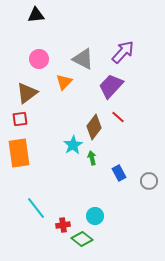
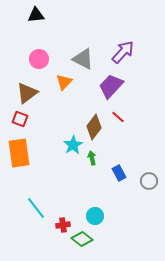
red square: rotated 28 degrees clockwise
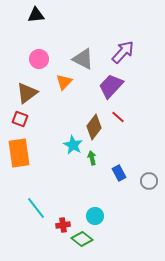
cyan star: rotated 12 degrees counterclockwise
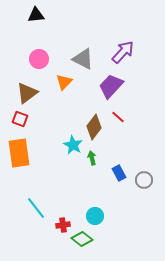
gray circle: moved 5 px left, 1 px up
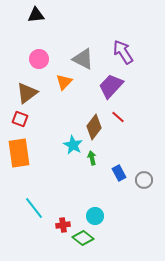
purple arrow: rotated 75 degrees counterclockwise
cyan line: moved 2 px left
green diamond: moved 1 px right, 1 px up
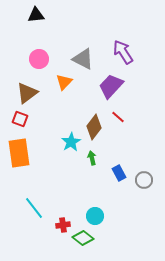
cyan star: moved 2 px left, 3 px up; rotated 12 degrees clockwise
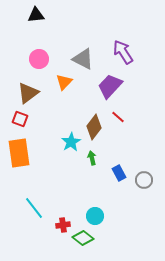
purple trapezoid: moved 1 px left
brown triangle: moved 1 px right
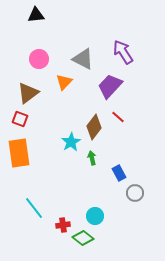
gray circle: moved 9 px left, 13 px down
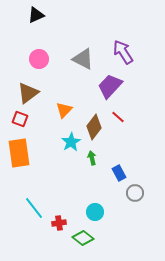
black triangle: rotated 18 degrees counterclockwise
orange triangle: moved 28 px down
cyan circle: moved 4 px up
red cross: moved 4 px left, 2 px up
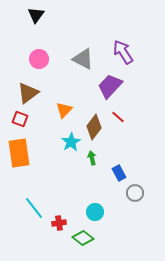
black triangle: rotated 30 degrees counterclockwise
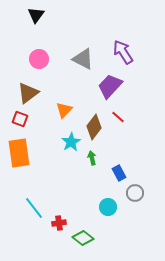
cyan circle: moved 13 px right, 5 px up
